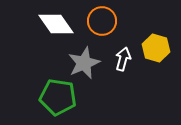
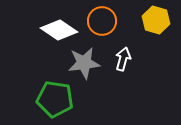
white diamond: moved 3 px right, 6 px down; rotated 21 degrees counterclockwise
yellow hexagon: moved 28 px up
gray star: rotated 16 degrees clockwise
green pentagon: moved 3 px left, 2 px down
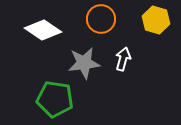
orange circle: moved 1 px left, 2 px up
white diamond: moved 16 px left
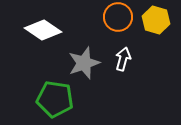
orange circle: moved 17 px right, 2 px up
gray star: rotated 12 degrees counterclockwise
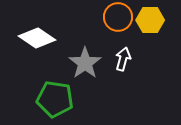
yellow hexagon: moved 6 px left; rotated 16 degrees counterclockwise
white diamond: moved 6 px left, 8 px down
gray star: moved 1 px right; rotated 16 degrees counterclockwise
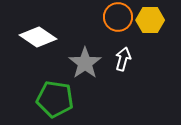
white diamond: moved 1 px right, 1 px up
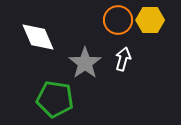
orange circle: moved 3 px down
white diamond: rotated 33 degrees clockwise
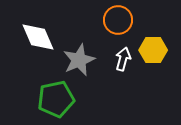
yellow hexagon: moved 3 px right, 30 px down
gray star: moved 6 px left, 3 px up; rotated 12 degrees clockwise
green pentagon: moved 1 px right; rotated 21 degrees counterclockwise
